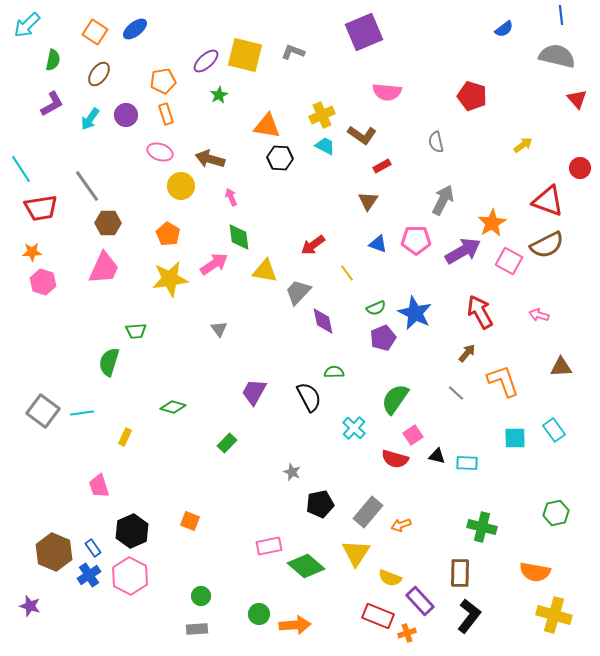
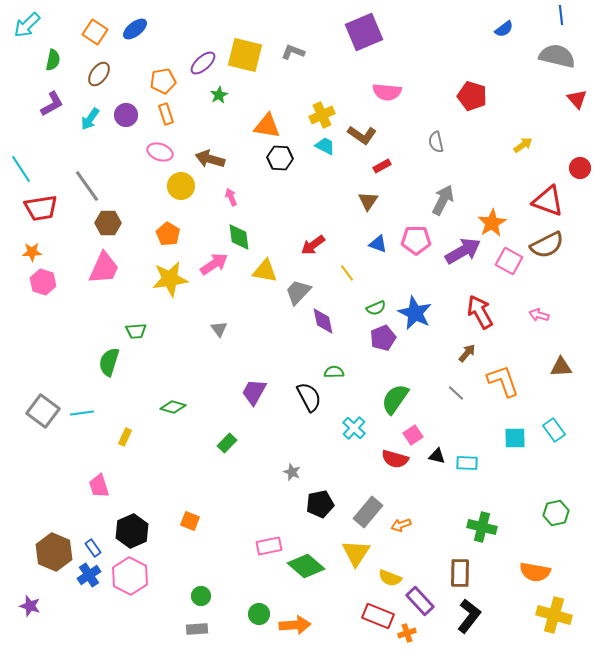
purple ellipse at (206, 61): moved 3 px left, 2 px down
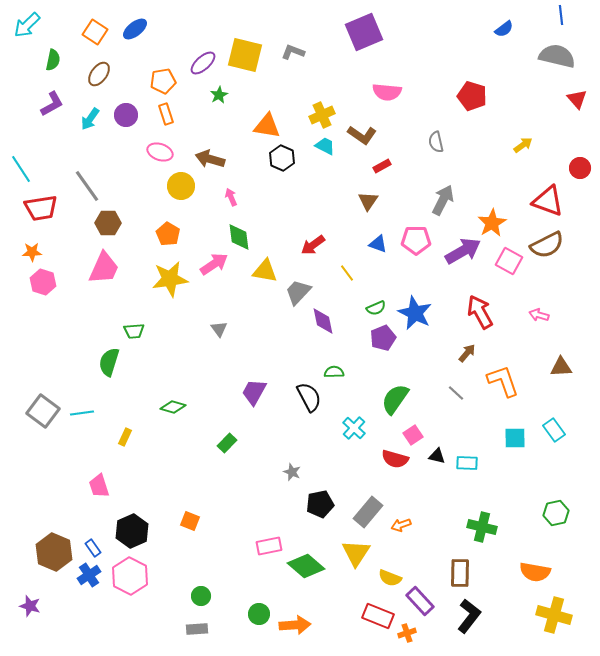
black hexagon at (280, 158): moved 2 px right; rotated 20 degrees clockwise
green trapezoid at (136, 331): moved 2 px left
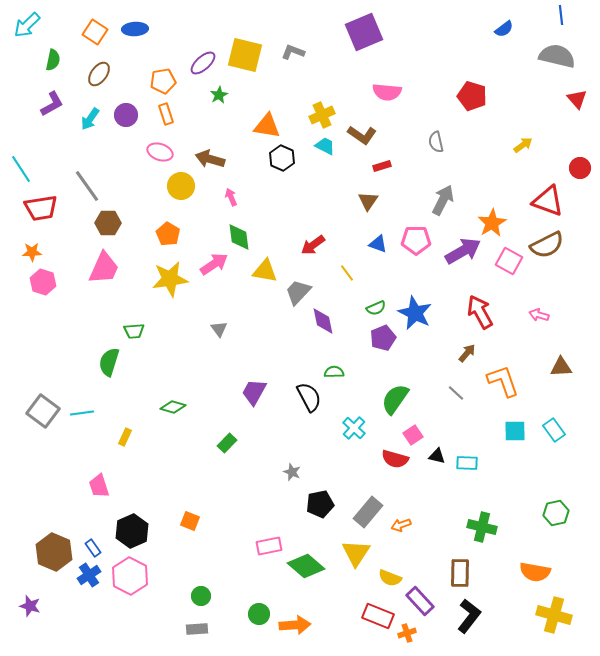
blue ellipse at (135, 29): rotated 35 degrees clockwise
red rectangle at (382, 166): rotated 12 degrees clockwise
cyan square at (515, 438): moved 7 px up
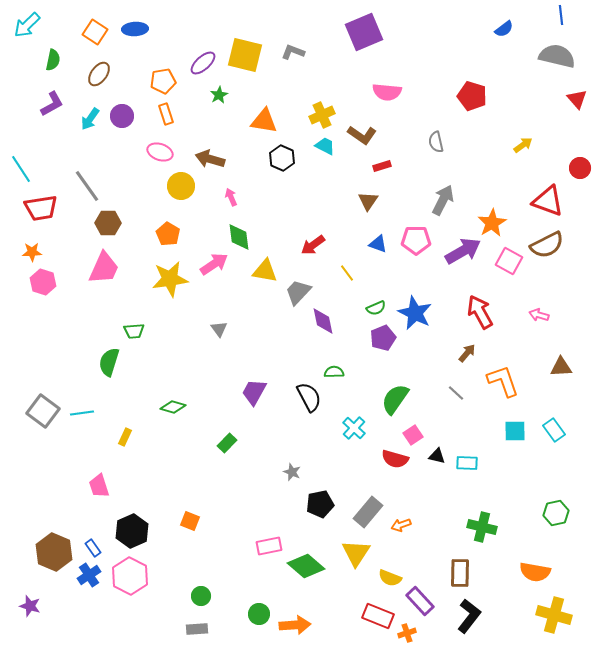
purple circle at (126, 115): moved 4 px left, 1 px down
orange triangle at (267, 126): moved 3 px left, 5 px up
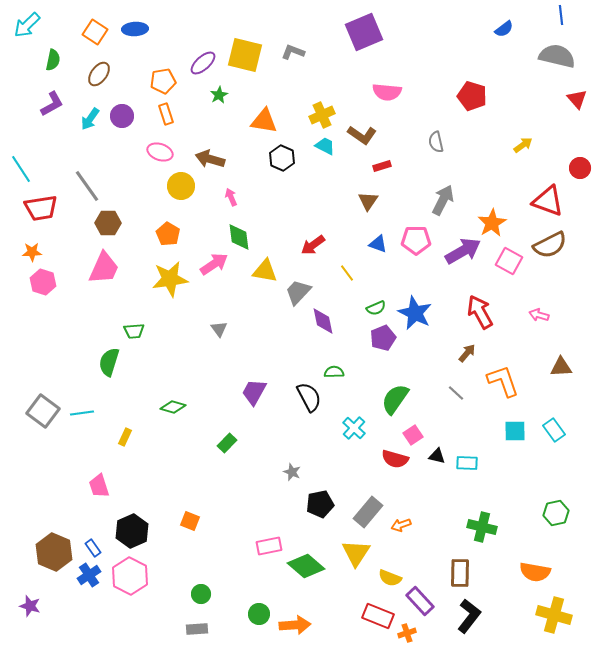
brown semicircle at (547, 245): moved 3 px right
green circle at (201, 596): moved 2 px up
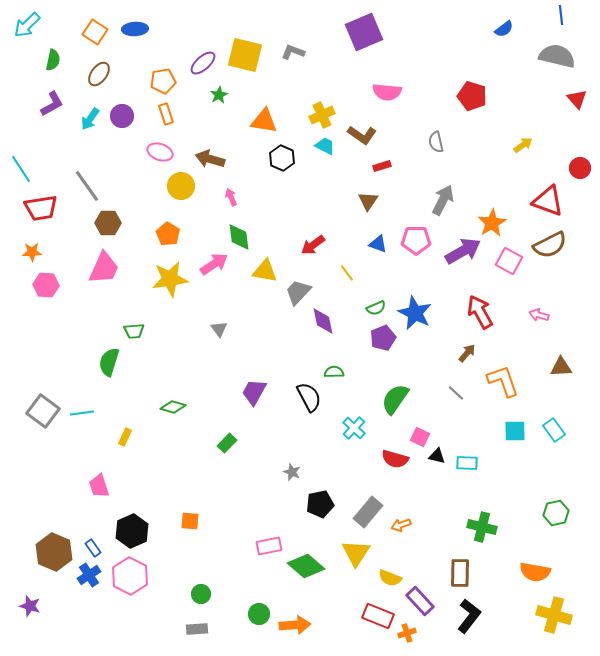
pink hexagon at (43, 282): moved 3 px right, 3 px down; rotated 15 degrees counterclockwise
pink square at (413, 435): moved 7 px right, 2 px down; rotated 30 degrees counterclockwise
orange square at (190, 521): rotated 18 degrees counterclockwise
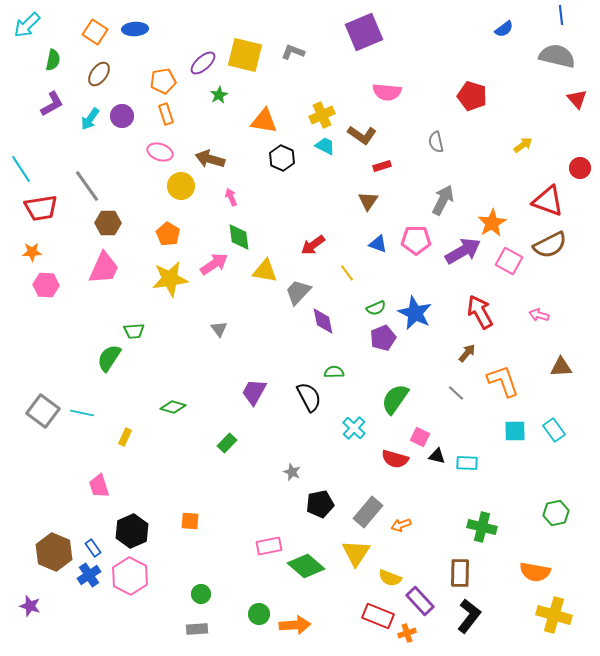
green semicircle at (109, 362): moved 4 px up; rotated 16 degrees clockwise
cyan line at (82, 413): rotated 20 degrees clockwise
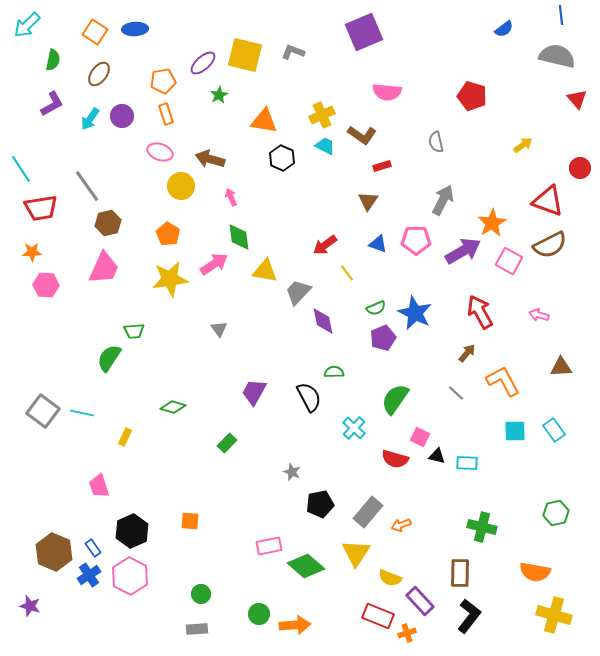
brown hexagon at (108, 223): rotated 15 degrees counterclockwise
red arrow at (313, 245): moved 12 px right
orange L-shape at (503, 381): rotated 9 degrees counterclockwise
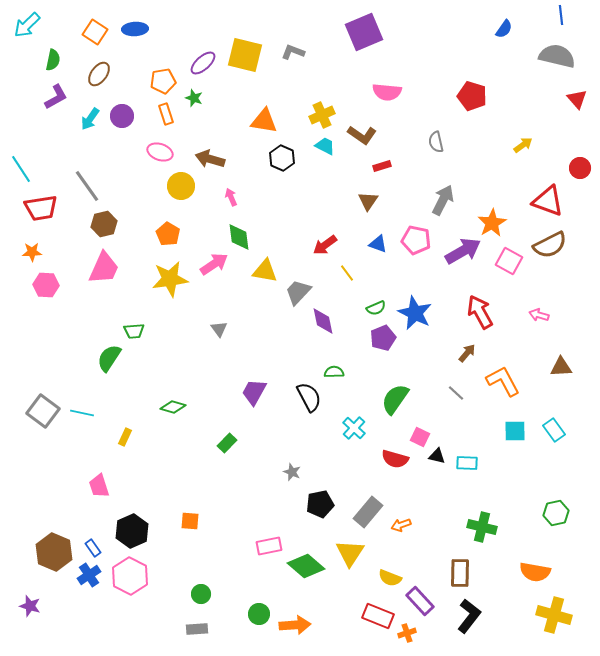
blue semicircle at (504, 29): rotated 18 degrees counterclockwise
green star at (219, 95): moved 25 px left, 3 px down; rotated 24 degrees counterclockwise
purple L-shape at (52, 104): moved 4 px right, 7 px up
brown hexagon at (108, 223): moved 4 px left, 1 px down
pink pentagon at (416, 240): rotated 12 degrees clockwise
yellow triangle at (356, 553): moved 6 px left
